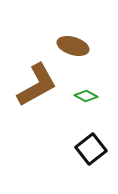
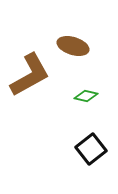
brown L-shape: moved 7 px left, 10 px up
green diamond: rotated 15 degrees counterclockwise
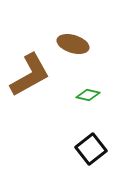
brown ellipse: moved 2 px up
green diamond: moved 2 px right, 1 px up
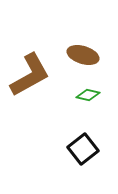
brown ellipse: moved 10 px right, 11 px down
black square: moved 8 px left
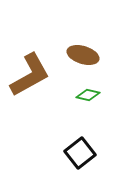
black square: moved 3 px left, 4 px down
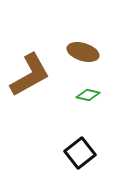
brown ellipse: moved 3 px up
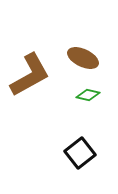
brown ellipse: moved 6 px down; rotated 8 degrees clockwise
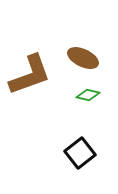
brown L-shape: rotated 9 degrees clockwise
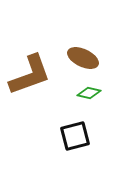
green diamond: moved 1 px right, 2 px up
black square: moved 5 px left, 17 px up; rotated 24 degrees clockwise
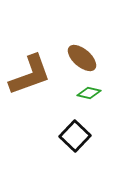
brown ellipse: moved 1 px left; rotated 16 degrees clockwise
black square: rotated 32 degrees counterclockwise
